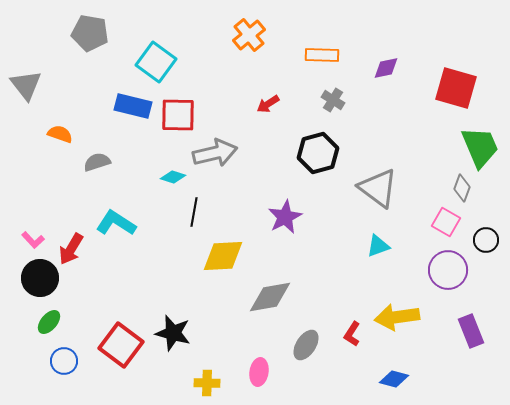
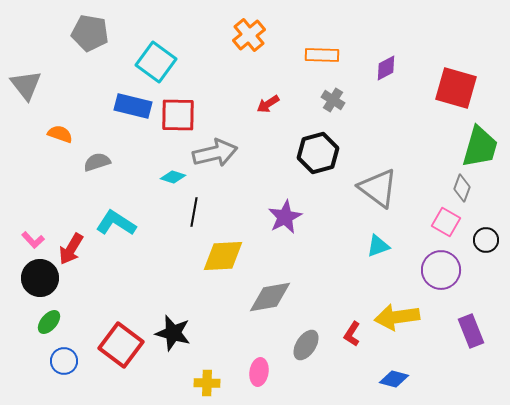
purple diamond at (386, 68): rotated 16 degrees counterclockwise
green trapezoid at (480, 147): rotated 39 degrees clockwise
purple circle at (448, 270): moved 7 px left
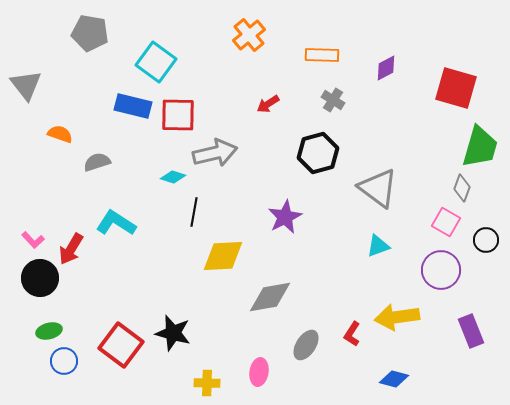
green ellipse at (49, 322): moved 9 px down; rotated 35 degrees clockwise
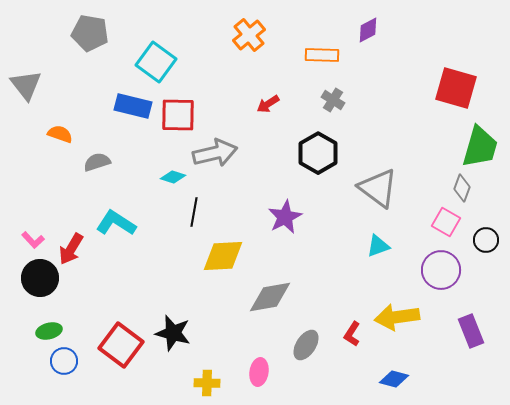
purple diamond at (386, 68): moved 18 px left, 38 px up
black hexagon at (318, 153): rotated 15 degrees counterclockwise
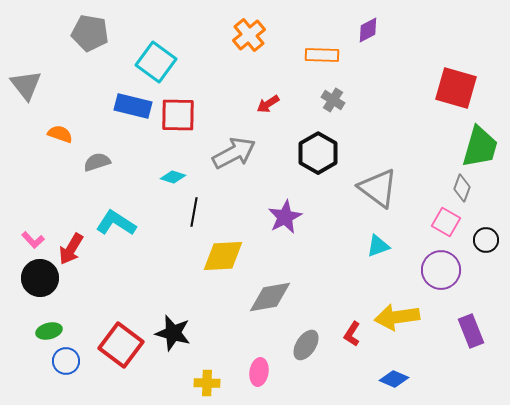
gray arrow at (215, 153): moved 19 px right; rotated 15 degrees counterclockwise
blue circle at (64, 361): moved 2 px right
blue diamond at (394, 379): rotated 8 degrees clockwise
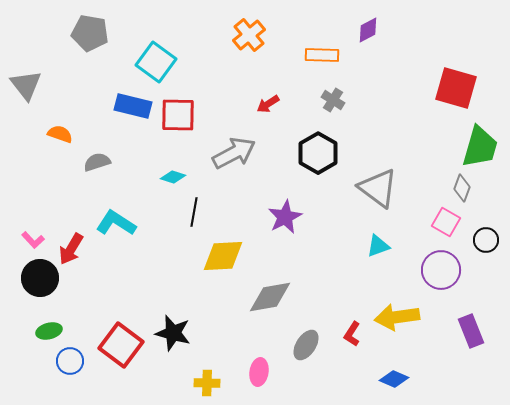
blue circle at (66, 361): moved 4 px right
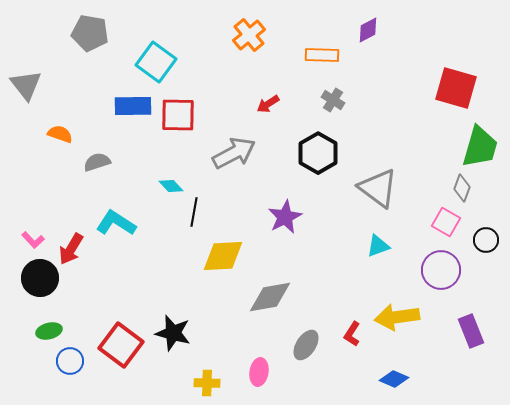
blue rectangle at (133, 106): rotated 15 degrees counterclockwise
cyan diamond at (173, 177): moved 2 px left, 9 px down; rotated 30 degrees clockwise
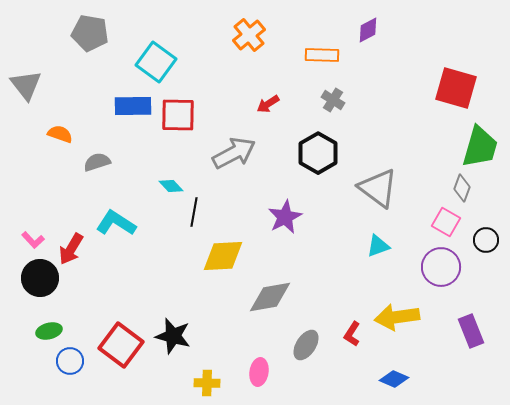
purple circle at (441, 270): moved 3 px up
black star at (173, 333): moved 3 px down
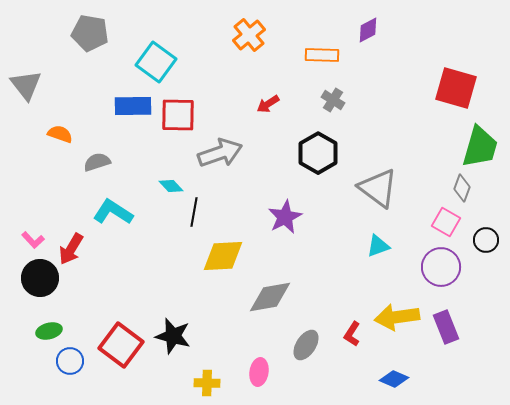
gray arrow at (234, 153): moved 14 px left; rotated 9 degrees clockwise
cyan L-shape at (116, 223): moved 3 px left, 11 px up
purple rectangle at (471, 331): moved 25 px left, 4 px up
